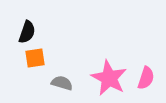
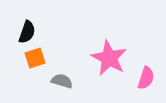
orange square: rotated 10 degrees counterclockwise
pink star: moved 20 px up
gray semicircle: moved 2 px up
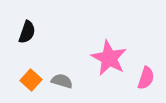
orange square: moved 4 px left, 22 px down; rotated 30 degrees counterclockwise
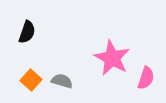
pink star: moved 3 px right
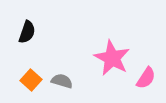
pink semicircle: rotated 15 degrees clockwise
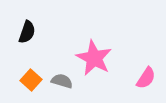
pink star: moved 18 px left
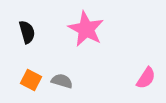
black semicircle: rotated 35 degrees counterclockwise
pink star: moved 8 px left, 29 px up
orange square: rotated 15 degrees counterclockwise
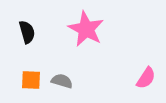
orange square: rotated 25 degrees counterclockwise
